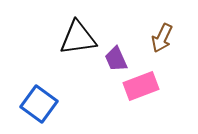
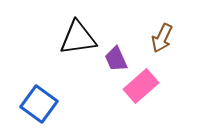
pink rectangle: rotated 20 degrees counterclockwise
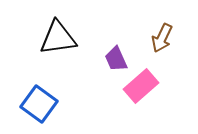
black triangle: moved 20 px left
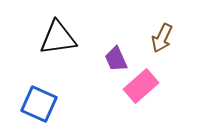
blue square: rotated 12 degrees counterclockwise
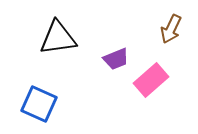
brown arrow: moved 9 px right, 9 px up
purple trapezoid: rotated 88 degrees counterclockwise
pink rectangle: moved 10 px right, 6 px up
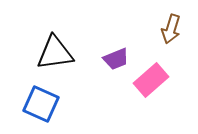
brown arrow: rotated 8 degrees counterclockwise
black triangle: moved 3 px left, 15 px down
blue square: moved 2 px right
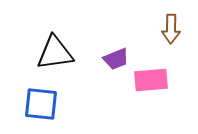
brown arrow: rotated 16 degrees counterclockwise
pink rectangle: rotated 36 degrees clockwise
blue square: rotated 18 degrees counterclockwise
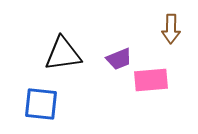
black triangle: moved 8 px right, 1 px down
purple trapezoid: moved 3 px right
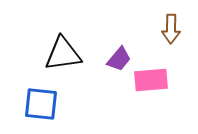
purple trapezoid: rotated 28 degrees counterclockwise
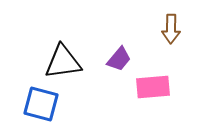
black triangle: moved 8 px down
pink rectangle: moved 2 px right, 7 px down
blue square: rotated 9 degrees clockwise
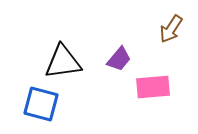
brown arrow: rotated 32 degrees clockwise
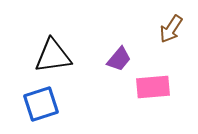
black triangle: moved 10 px left, 6 px up
blue square: rotated 33 degrees counterclockwise
